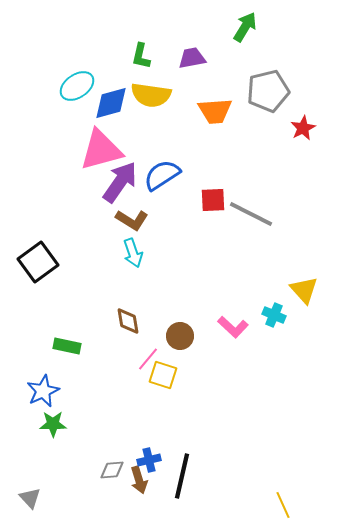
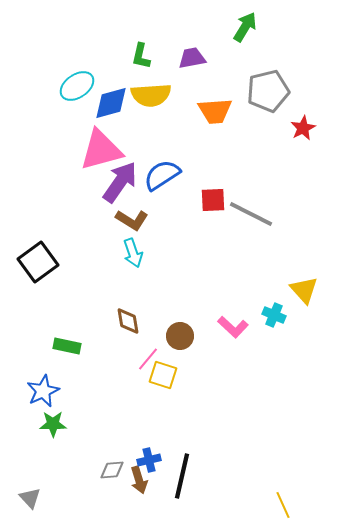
yellow semicircle: rotated 12 degrees counterclockwise
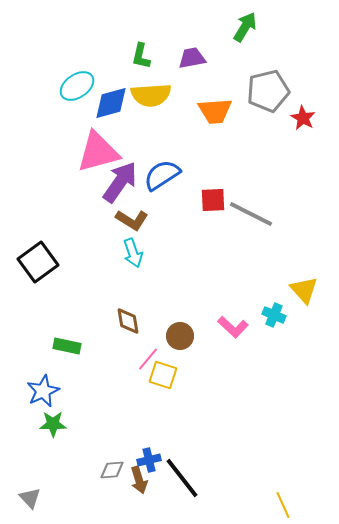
red star: moved 10 px up; rotated 15 degrees counterclockwise
pink triangle: moved 3 px left, 2 px down
black line: moved 2 px down; rotated 51 degrees counterclockwise
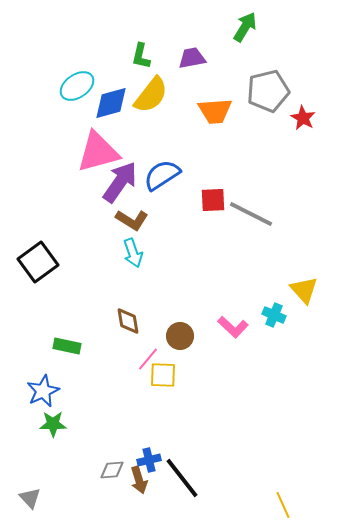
yellow semicircle: rotated 48 degrees counterclockwise
yellow square: rotated 16 degrees counterclockwise
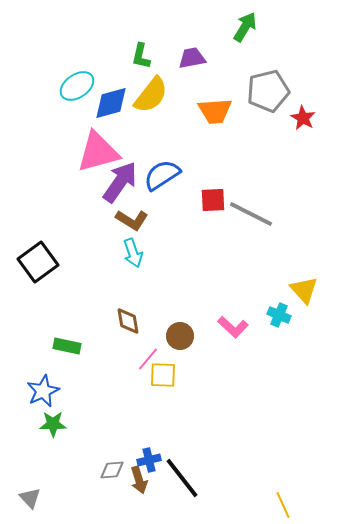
cyan cross: moved 5 px right
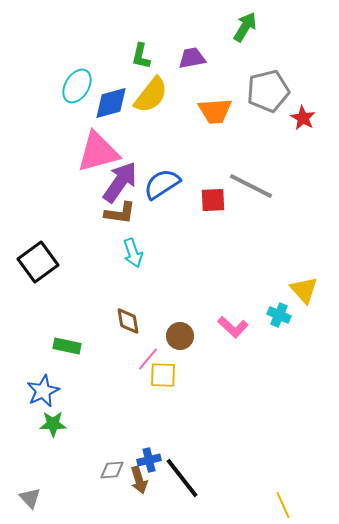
cyan ellipse: rotated 24 degrees counterclockwise
blue semicircle: moved 9 px down
gray line: moved 28 px up
brown L-shape: moved 12 px left, 7 px up; rotated 24 degrees counterclockwise
